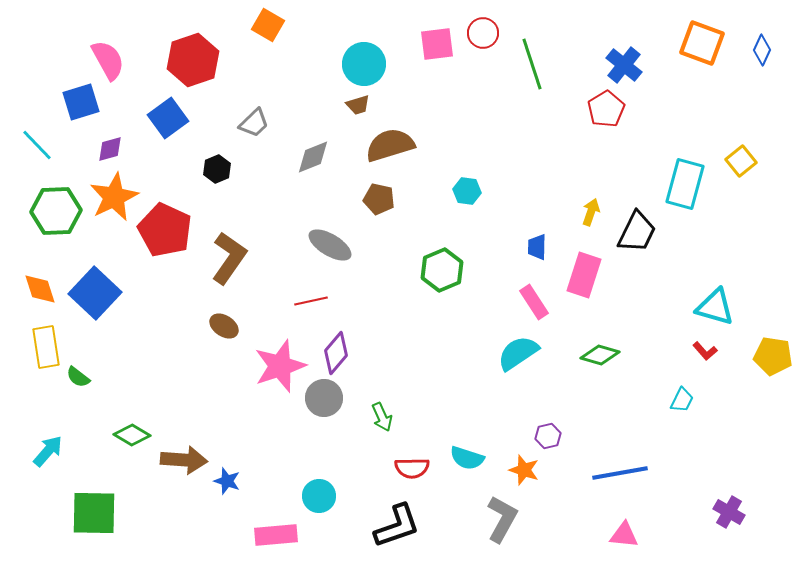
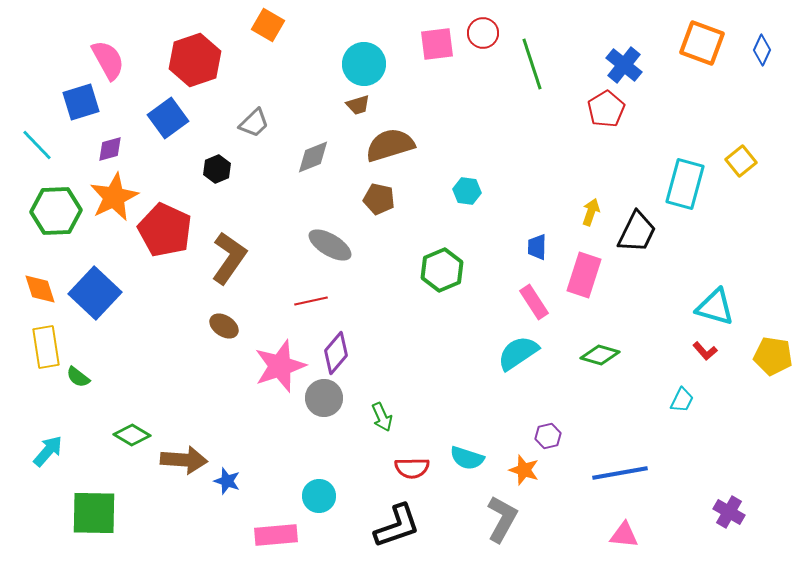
red hexagon at (193, 60): moved 2 px right
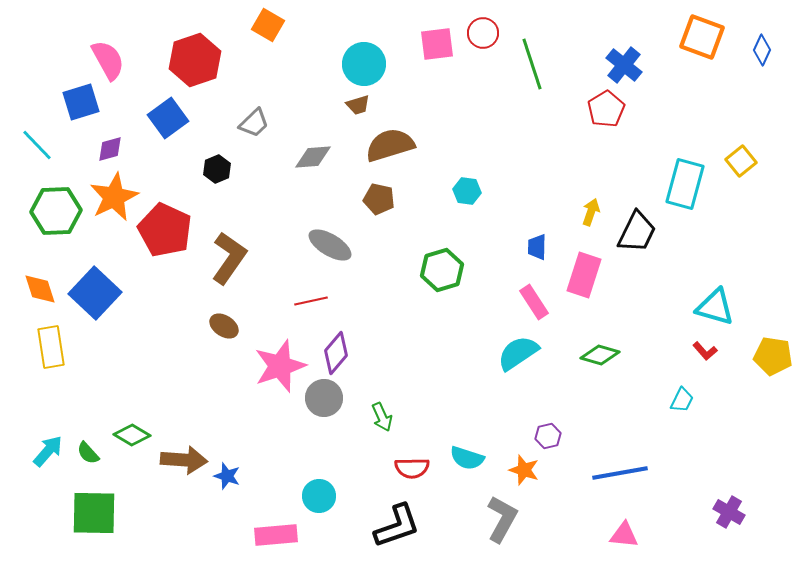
orange square at (702, 43): moved 6 px up
gray diamond at (313, 157): rotated 18 degrees clockwise
green hexagon at (442, 270): rotated 6 degrees clockwise
yellow rectangle at (46, 347): moved 5 px right
green semicircle at (78, 377): moved 10 px right, 76 px down; rotated 10 degrees clockwise
blue star at (227, 481): moved 5 px up
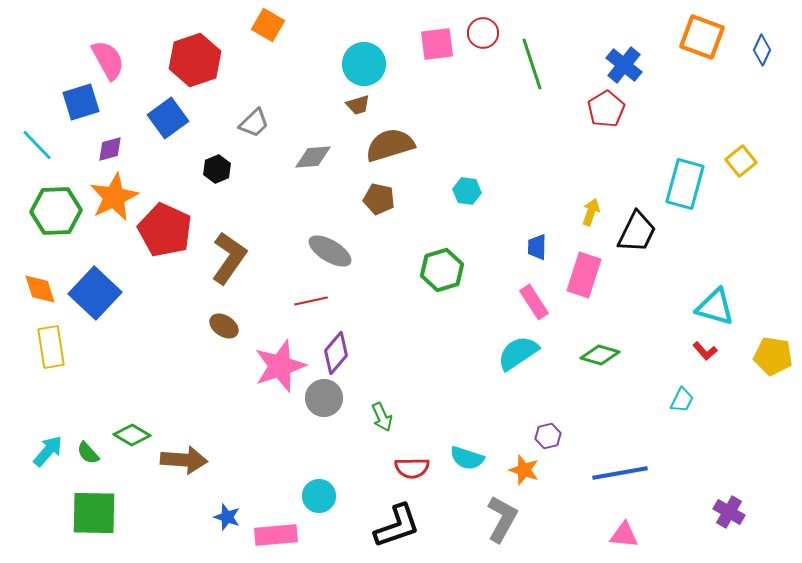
gray ellipse at (330, 245): moved 6 px down
blue star at (227, 476): moved 41 px down
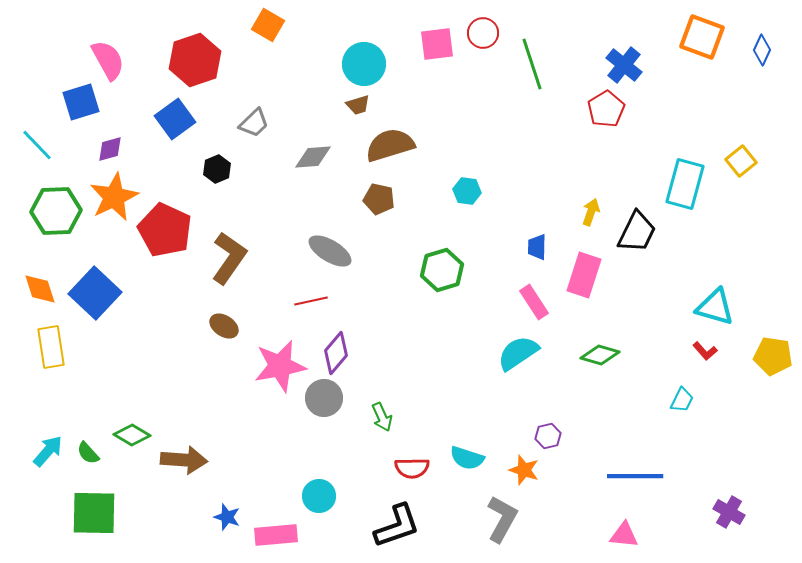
blue square at (168, 118): moved 7 px right, 1 px down
pink star at (280, 366): rotated 8 degrees clockwise
blue line at (620, 473): moved 15 px right, 3 px down; rotated 10 degrees clockwise
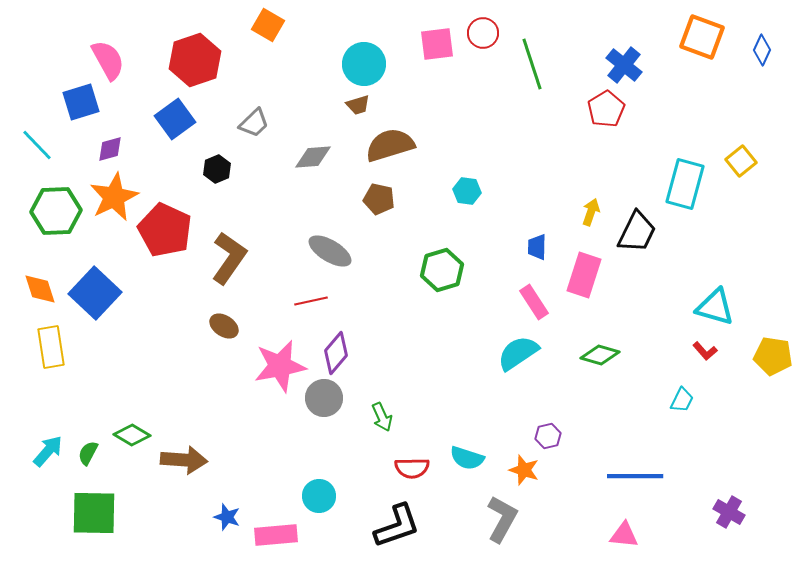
green semicircle at (88, 453): rotated 70 degrees clockwise
